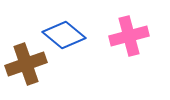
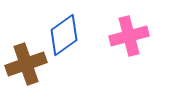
blue diamond: rotated 75 degrees counterclockwise
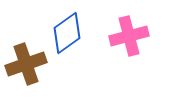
blue diamond: moved 3 px right, 2 px up
